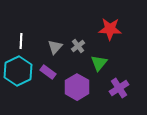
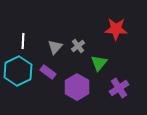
red star: moved 6 px right
white line: moved 2 px right
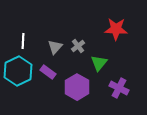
purple cross: rotated 30 degrees counterclockwise
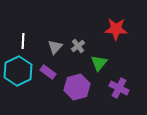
purple hexagon: rotated 15 degrees clockwise
